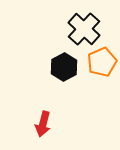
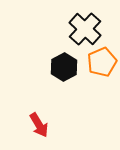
black cross: moved 1 px right
red arrow: moved 4 px left, 1 px down; rotated 45 degrees counterclockwise
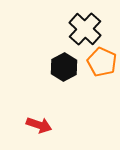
orange pentagon: rotated 24 degrees counterclockwise
red arrow: rotated 40 degrees counterclockwise
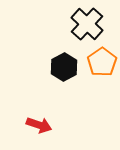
black cross: moved 2 px right, 5 px up
orange pentagon: rotated 12 degrees clockwise
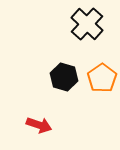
orange pentagon: moved 16 px down
black hexagon: moved 10 px down; rotated 16 degrees counterclockwise
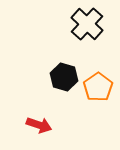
orange pentagon: moved 4 px left, 9 px down
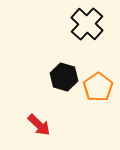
red arrow: rotated 25 degrees clockwise
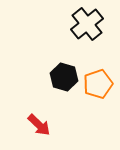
black cross: rotated 8 degrees clockwise
orange pentagon: moved 3 px up; rotated 16 degrees clockwise
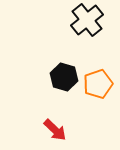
black cross: moved 4 px up
red arrow: moved 16 px right, 5 px down
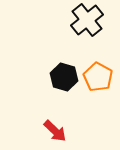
orange pentagon: moved 7 px up; rotated 24 degrees counterclockwise
red arrow: moved 1 px down
